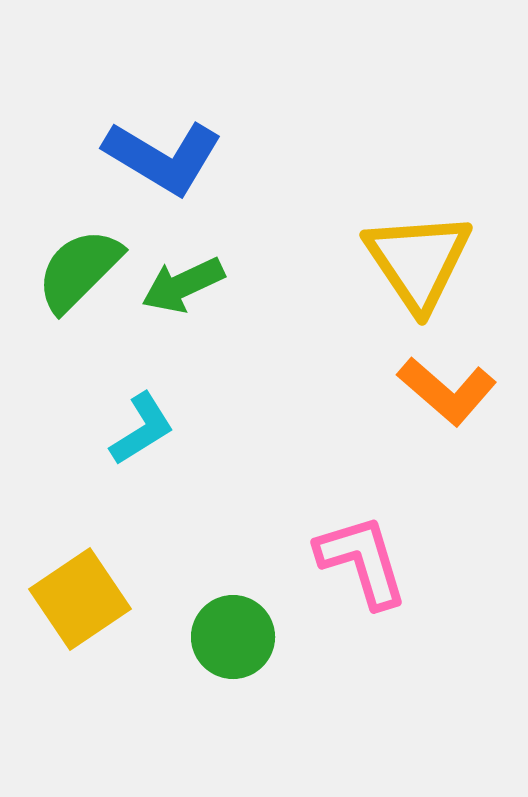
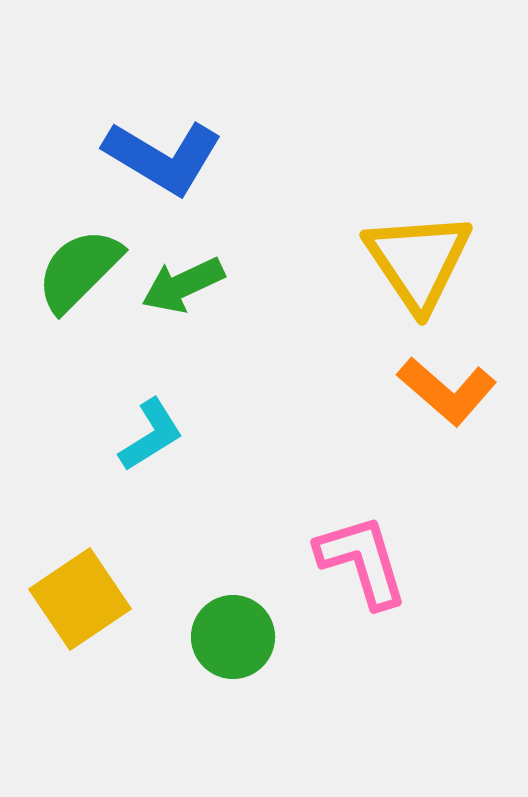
cyan L-shape: moved 9 px right, 6 px down
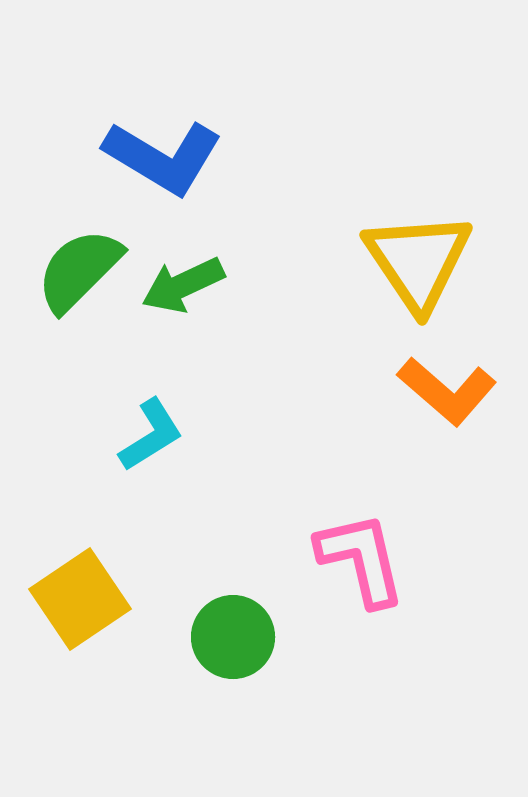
pink L-shape: moved 1 px left, 2 px up; rotated 4 degrees clockwise
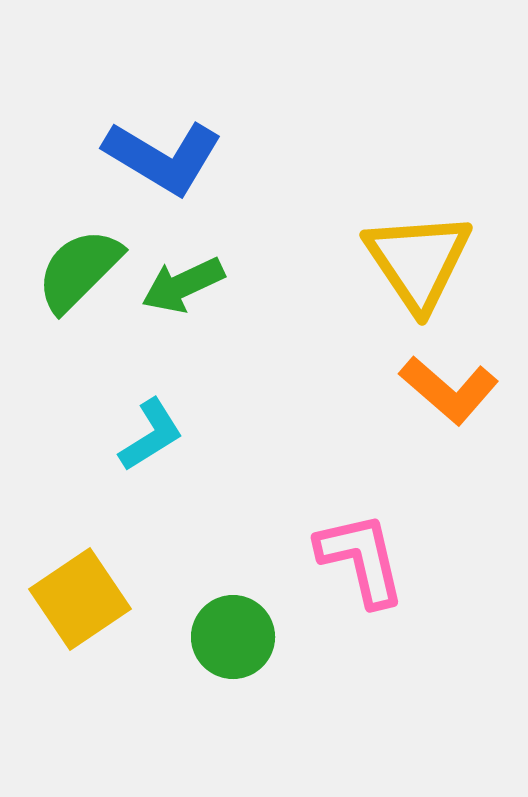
orange L-shape: moved 2 px right, 1 px up
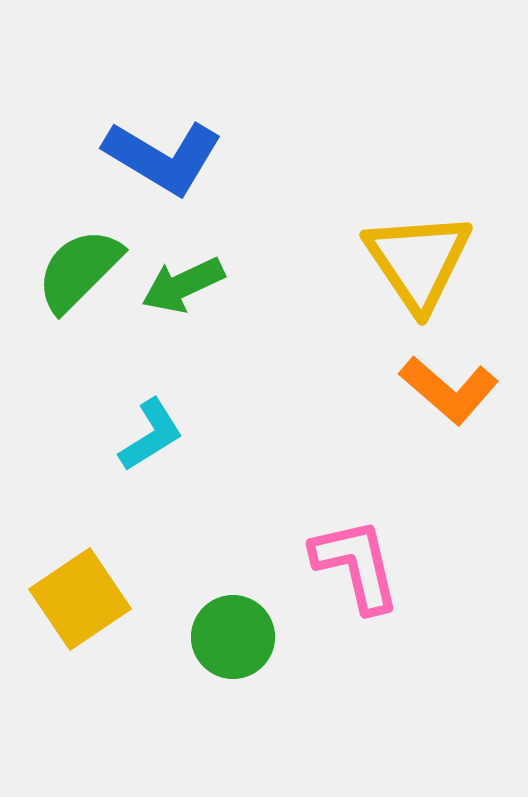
pink L-shape: moved 5 px left, 6 px down
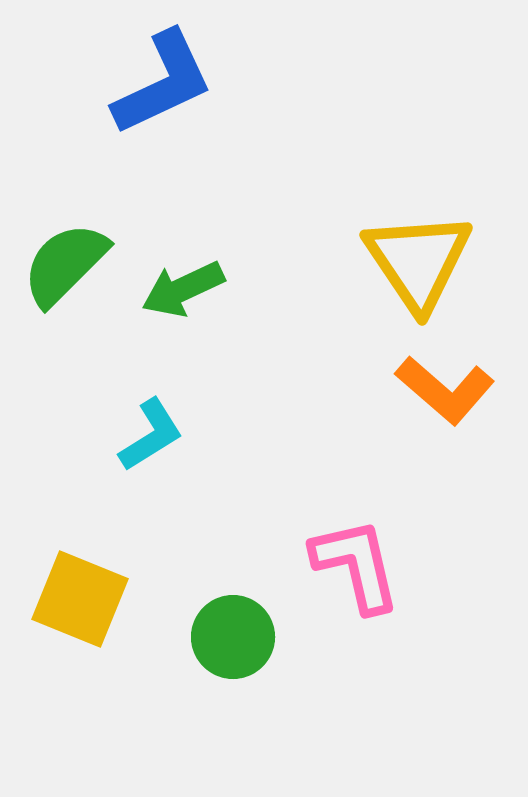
blue L-shape: moved 74 px up; rotated 56 degrees counterclockwise
green semicircle: moved 14 px left, 6 px up
green arrow: moved 4 px down
orange L-shape: moved 4 px left
yellow square: rotated 34 degrees counterclockwise
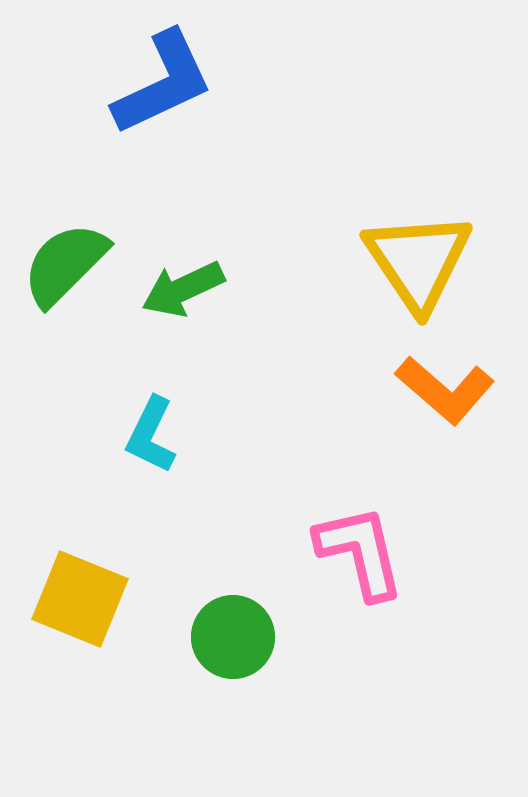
cyan L-shape: rotated 148 degrees clockwise
pink L-shape: moved 4 px right, 13 px up
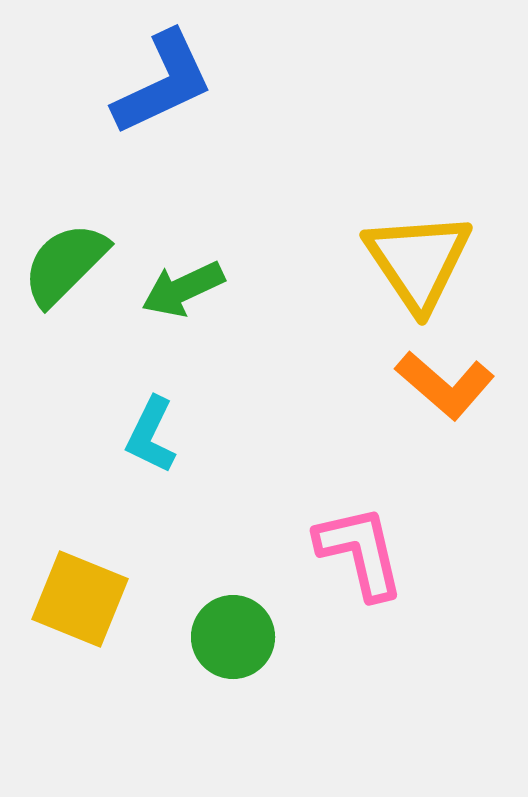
orange L-shape: moved 5 px up
